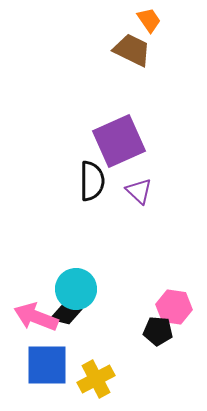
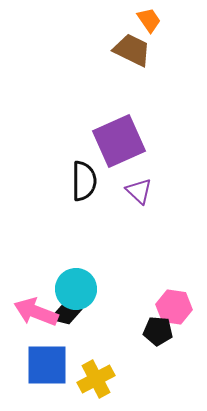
black semicircle: moved 8 px left
pink arrow: moved 5 px up
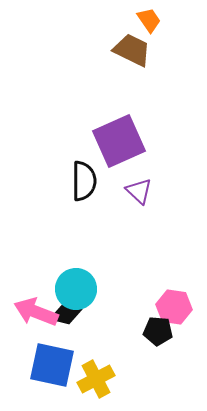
blue square: moved 5 px right; rotated 12 degrees clockwise
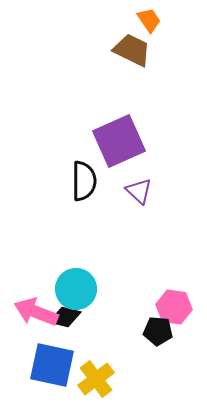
black diamond: moved 1 px left, 3 px down
yellow cross: rotated 9 degrees counterclockwise
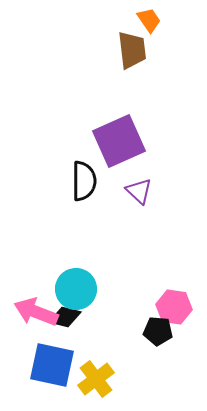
brown trapezoid: rotated 57 degrees clockwise
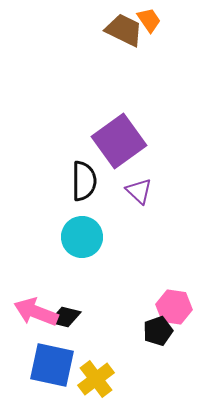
brown trapezoid: moved 8 px left, 20 px up; rotated 57 degrees counterclockwise
purple square: rotated 12 degrees counterclockwise
cyan circle: moved 6 px right, 52 px up
black pentagon: rotated 24 degrees counterclockwise
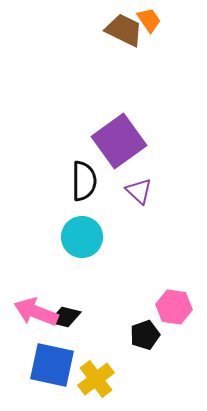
black pentagon: moved 13 px left, 4 px down
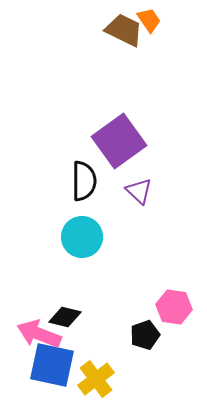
pink arrow: moved 3 px right, 22 px down
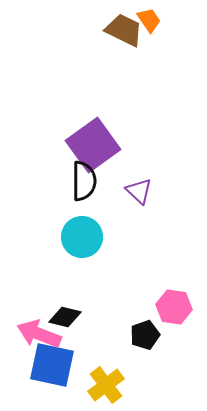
purple square: moved 26 px left, 4 px down
yellow cross: moved 10 px right, 6 px down
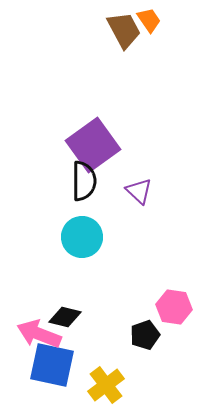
brown trapezoid: rotated 36 degrees clockwise
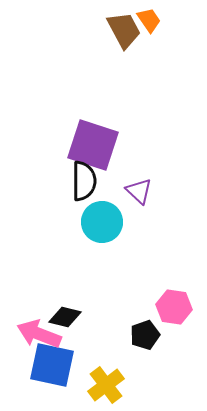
purple square: rotated 36 degrees counterclockwise
cyan circle: moved 20 px right, 15 px up
